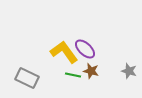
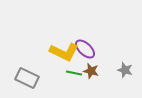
yellow L-shape: rotated 152 degrees clockwise
gray star: moved 4 px left, 1 px up
green line: moved 1 px right, 2 px up
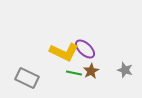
brown star: rotated 28 degrees clockwise
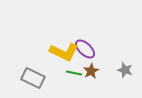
gray rectangle: moved 6 px right
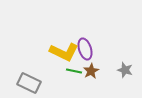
purple ellipse: rotated 30 degrees clockwise
green line: moved 2 px up
gray rectangle: moved 4 px left, 5 px down
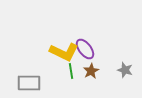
purple ellipse: rotated 20 degrees counterclockwise
green line: moved 3 px left; rotated 70 degrees clockwise
gray rectangle: rotated 25 degrees counterclockwise
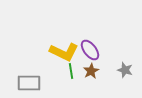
purple ellipse: moved 5 px right, 1 px down
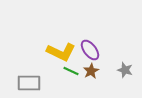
yellow L-shape: moved 3 px left
green line: rotated 56 degrees counterclockwise
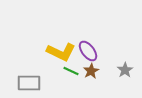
purple ellipse: moved 2 px left, 1 px down
gray star: rotated 21 degrees clockwise
